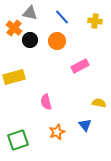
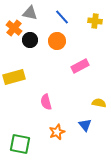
green square: moved 2 px right, 4 px down; rotated 30 degrees clockwise
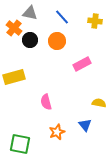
pink rectangle: moved 2 px right, 2 px up
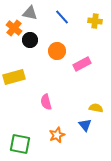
orange circle: moved 10 px down
yellow semicircle: moved 3 px left, 5 px down
orange star: moved 3 px down
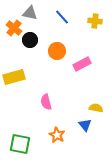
orange star: rotated 21 degrees counterclockwise
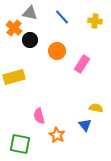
pink rectangle: rotated 30 degrees counterclockwise
pink semicircle: moved 7 px left, 14 px down
